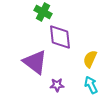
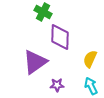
purple diamond: rotated 8 degrees clockwise
purple triangle: rotated 48 degrees clockwise
cyan arrow: moved 1 px down
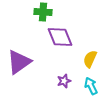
green cross: rotated 24 degrees counterclockwise
purple diamond: rotated 24 degrees counterclockwise
purple triangle: moved 16 px left
purple star: moved 7 px right, 4 px up; rotated 16 degrees counterclockwise
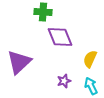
purple triangle: rotated 8 degrees counterclockwise
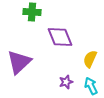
green cross: moved 11 px left
purple star: moved 2 px right, 1 px down
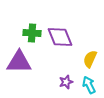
green cross: moved 21 px down
purple triangle: rotated 44 degrees clockwise
cyan arrow: moved 2 px left, 1 px up
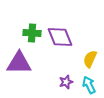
purple triangle: moved 1 px down
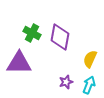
green cross: rotated 24 degrees clockwise
purple diamond: rotated 32 degrees clockwise
cyan arrow: rotated 48 degrees clockwise
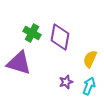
purple triangle: rotated 16 degrees clockwise
cyan arrow: moved 1 px down
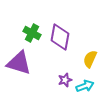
purple star: moved 1 px left, 2 px up
cyan arrow: moved 4 px left; rotated 48 degrees clockwise
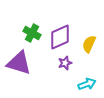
purple diamond: rotated 56 degrees clockwise
yellow semicircle: moved 1 px left, 15 px up
purple star: moved 17 px up
cyan arrow: moved 2 px right, 2 px up
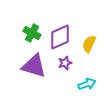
purple triangle: moved 15 px right, 3 px down
